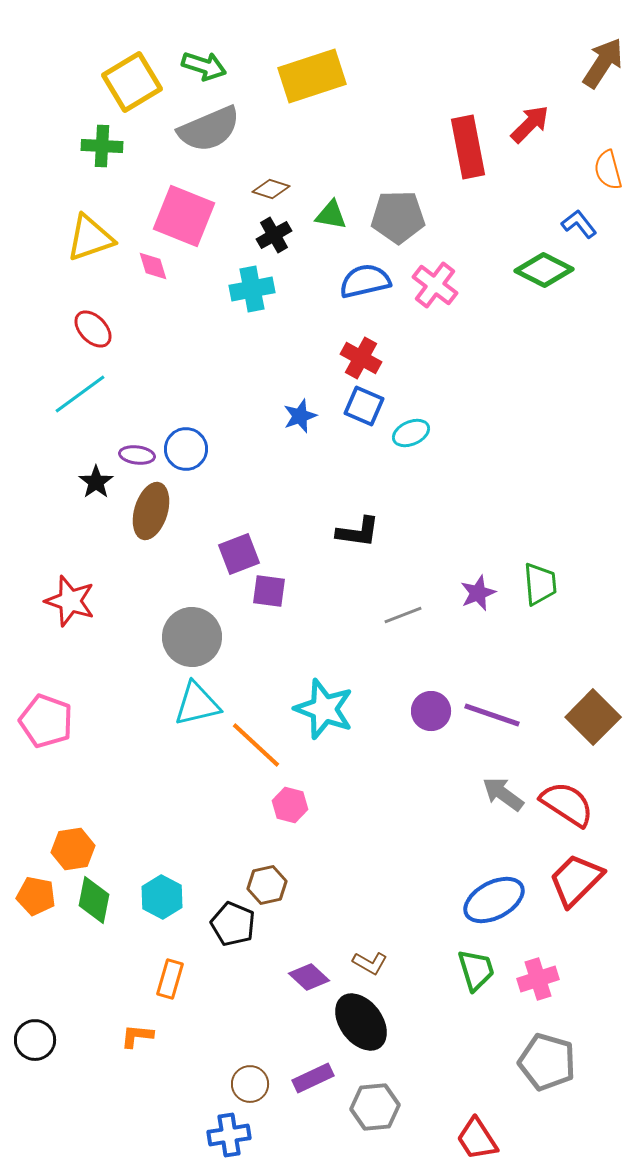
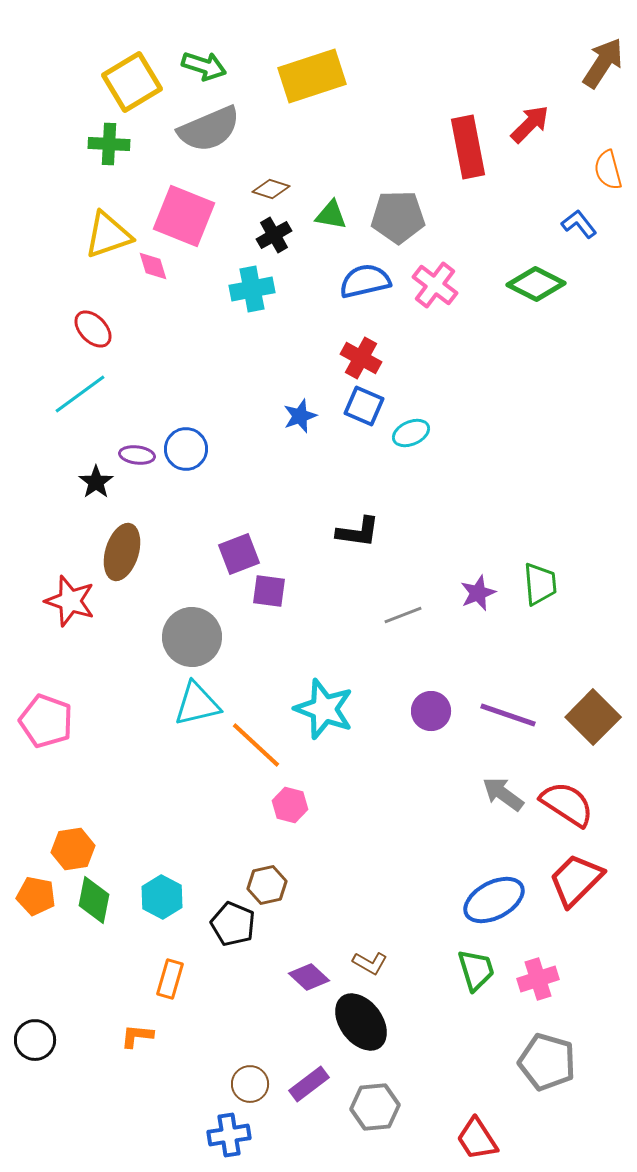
green cross at (102, 146): moved 7 px right, 2 px up
yellow triangle at (90, 238): moved 18 px right, 3 px up
green diamond at (544, 270): moved 8 px left, 14 px down
brown ellipse at (151, 511): moved 29 px left, 41 px down
purple line at (492, 715): moved 16 px right
purple rectangle at (313, 1078): moved 4 px left, 6 px down; rotated 12 degrees counterclockwise
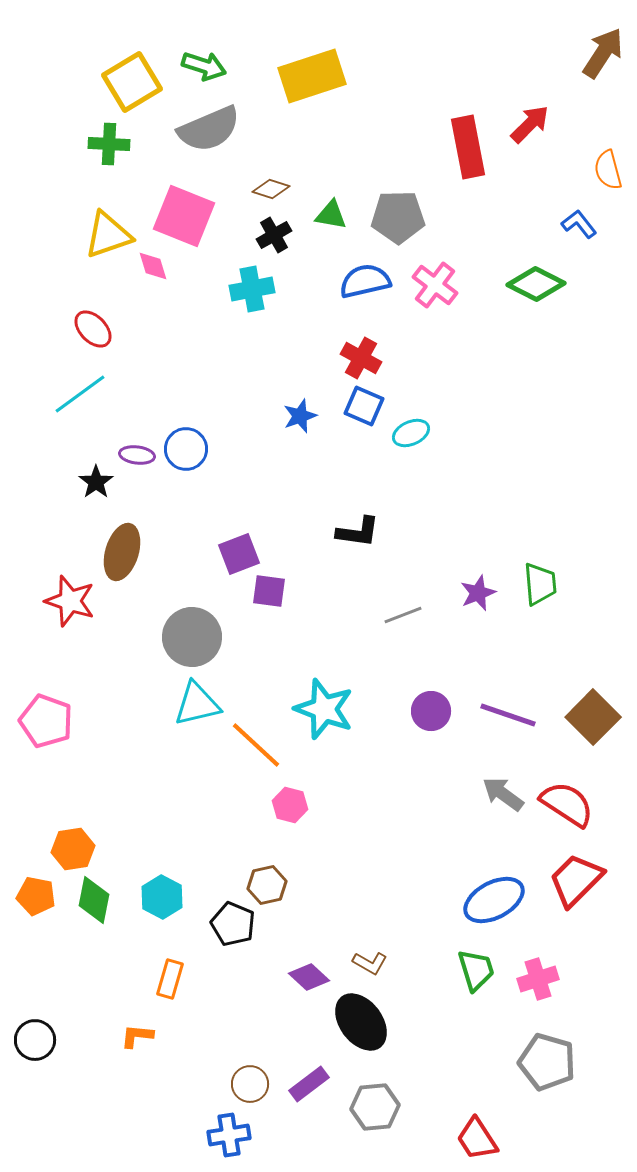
brown arrow at (603, 63): moved 10 px up
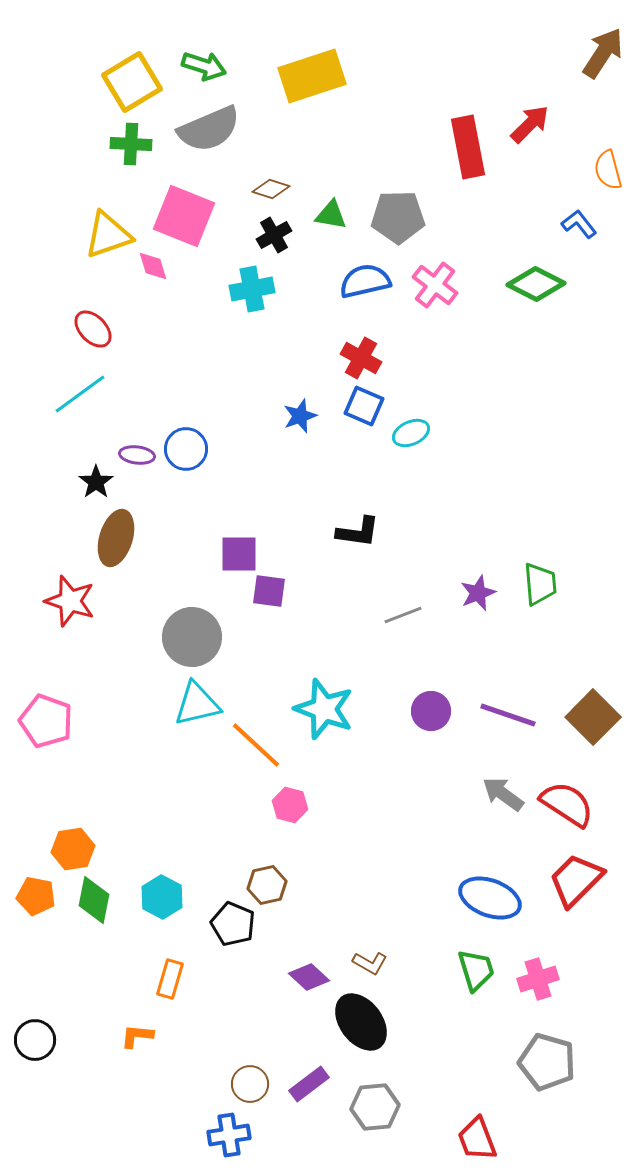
green cross at (109, 144): moved 22 px right
brown ellipse at (122, 552): moved 6 px left, 14 px up
purple square at (239, 554): rotated 21 degrees clockwise
blue ellipse at (494, 900): moved 4 px left, 2 px up; rotated 48 degrees clockwise
red trapezoid at (477, 1139): rotated 12 degrees clockwise
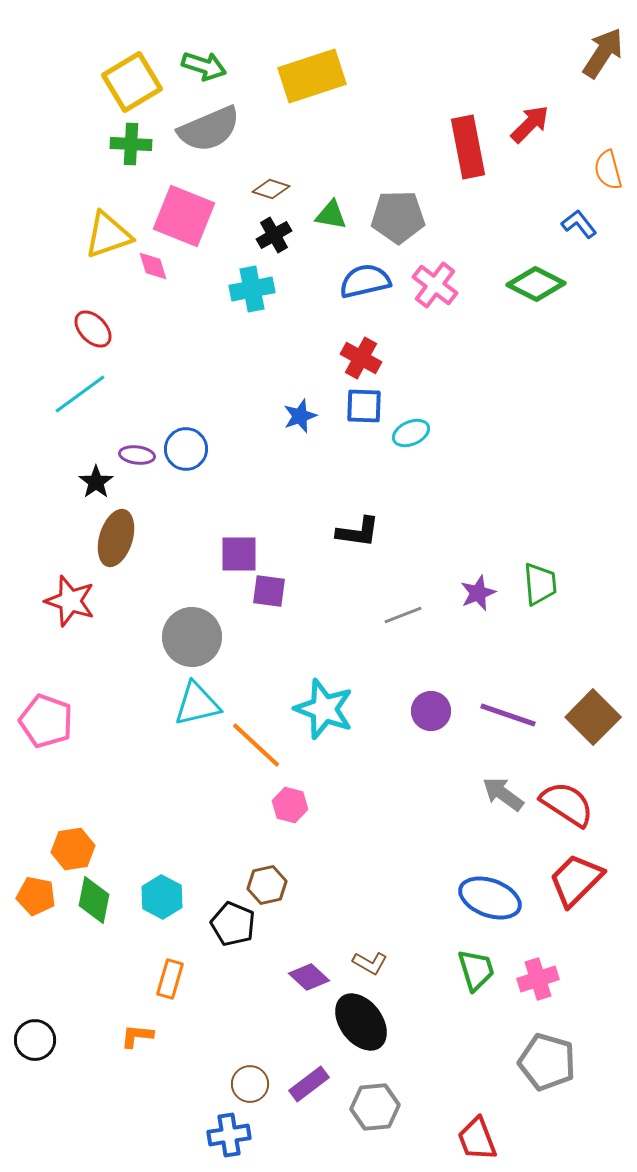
blue square at (364, 406): rotated 21 degrees counterclockwise
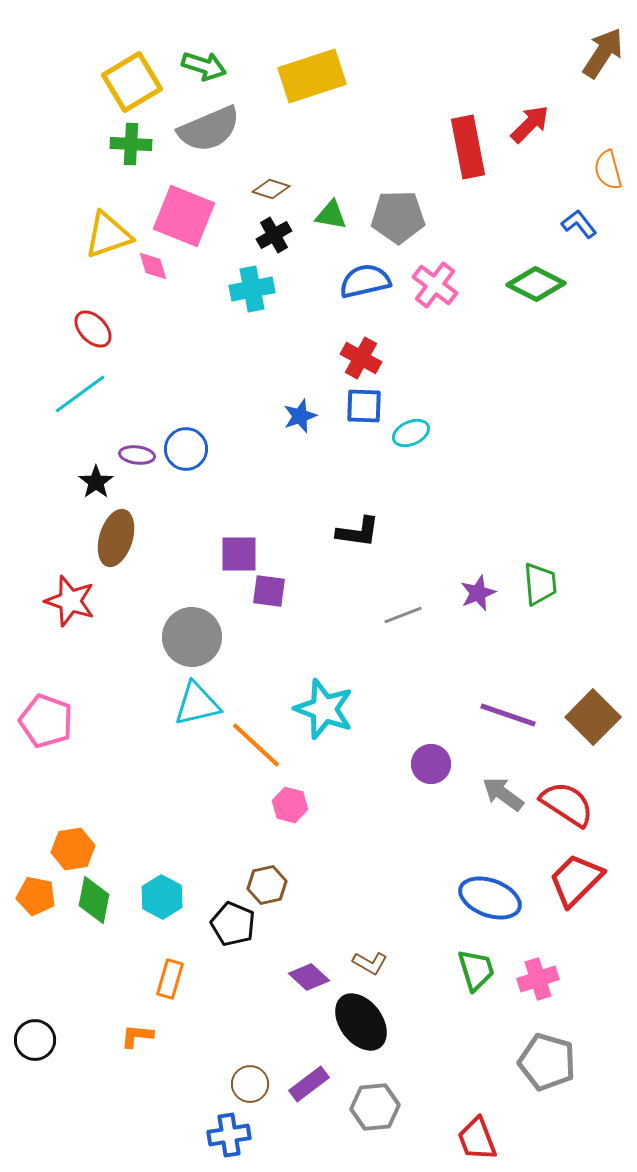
purple circle at (431, 711): moved 53 px down
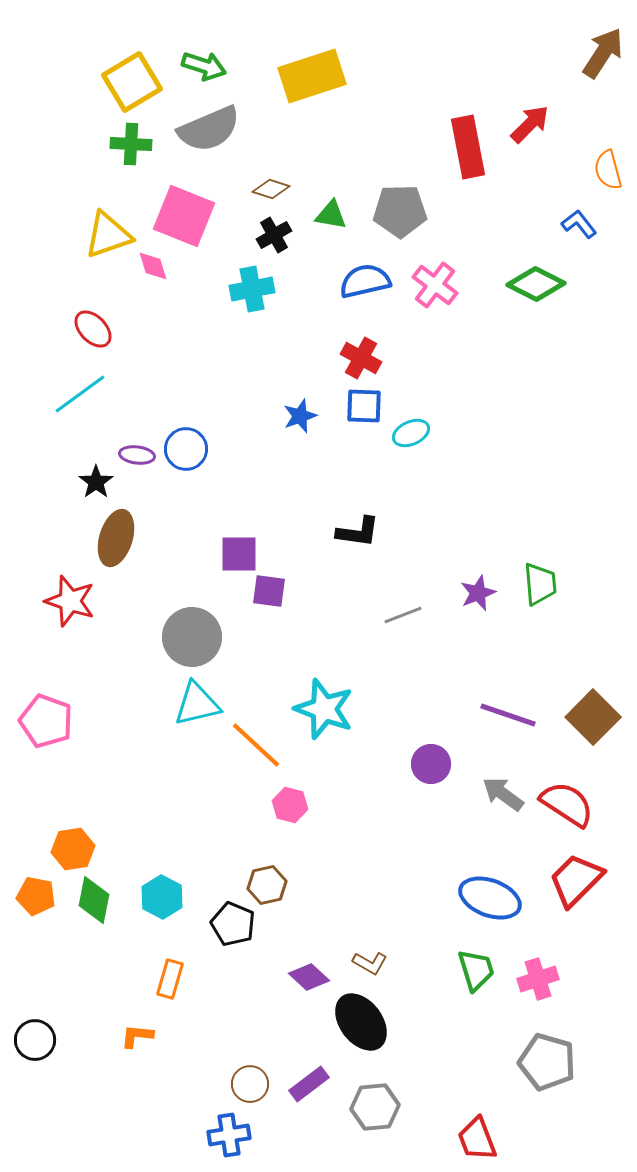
gray pentagon at (398, 217): moved 2 px right, 6 px up
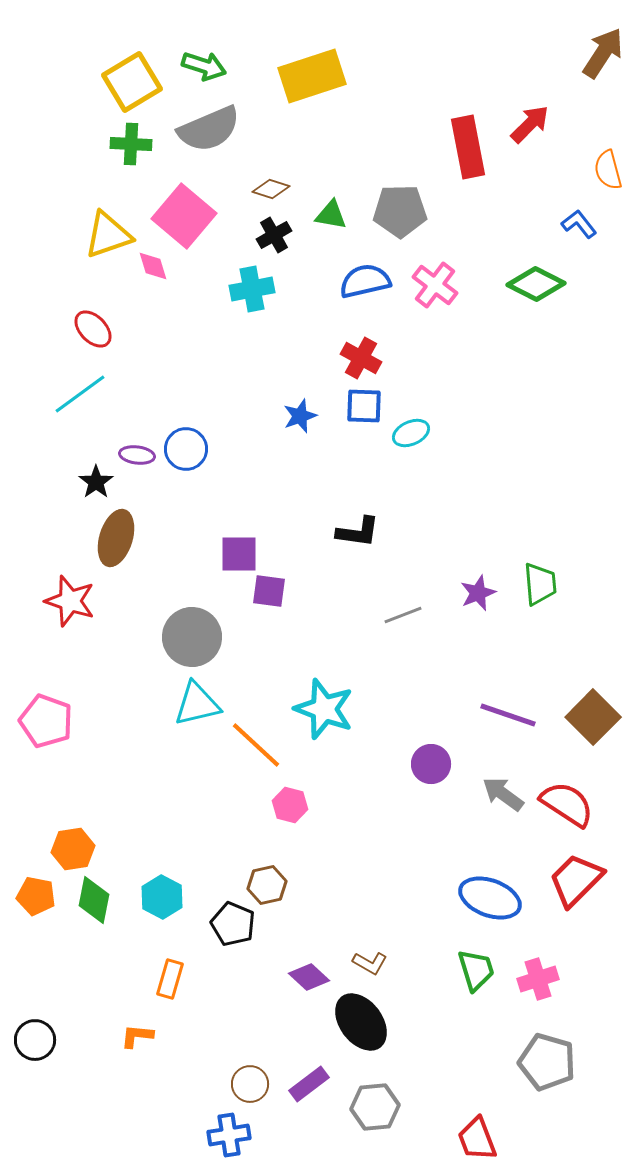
pink square at (184, 216): rotated 18 degrees clockwise
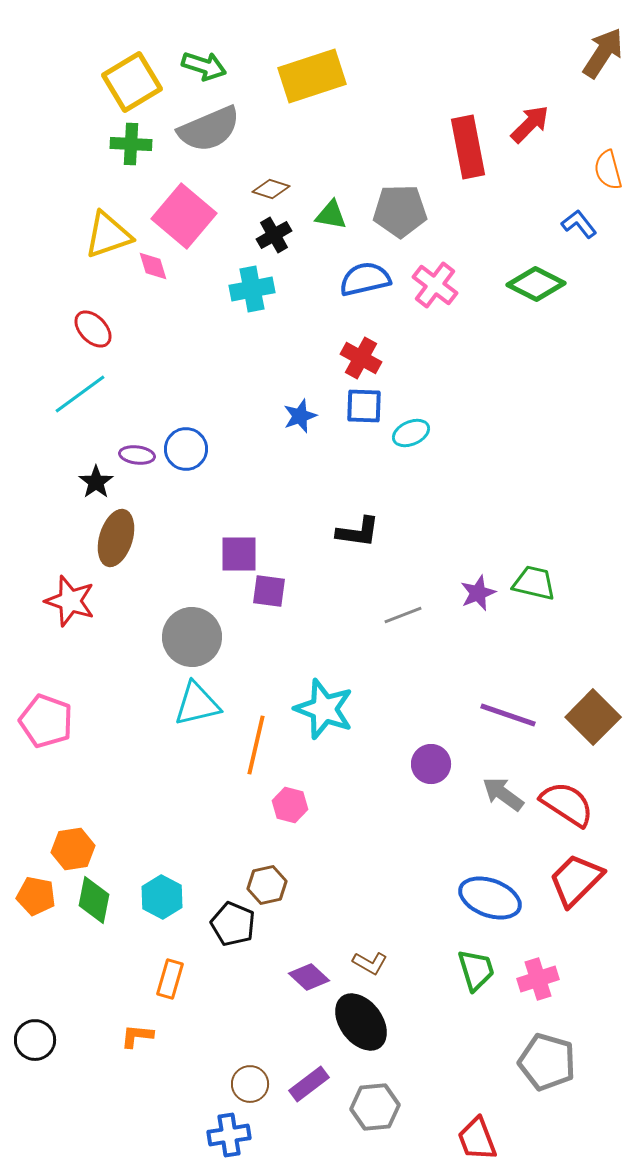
blue semicircle at (365, 281): moved 2 px up
green trapezoid at (540, 584): moved 6 px left, 1 px up; rotated 72 degrees counterclockwise
orange line at (256, 745): rotated 60 degrees clockwise
